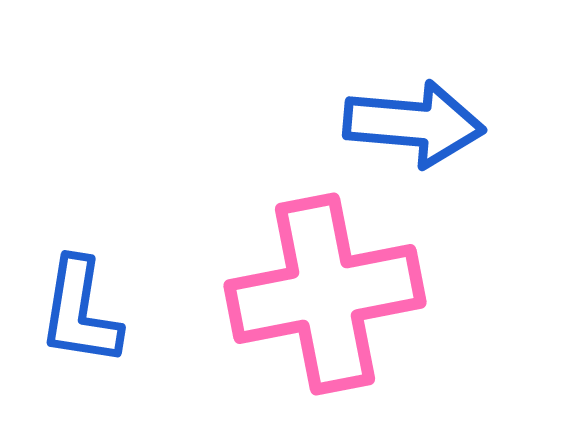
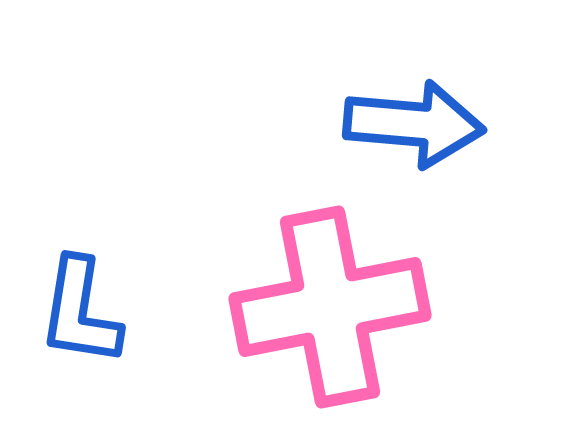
pink cross: moved 5 px right, 13 px down
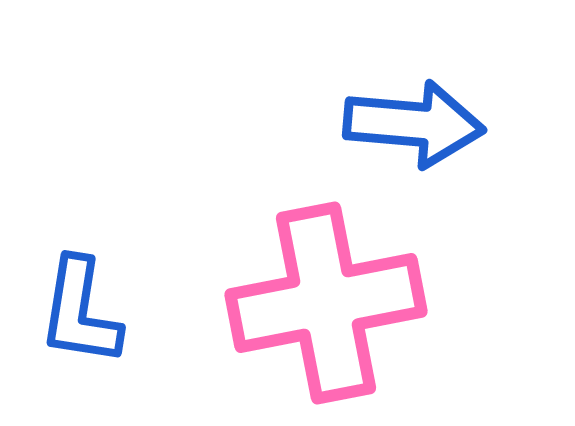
pink cross: moved 4 px left, 4 px up
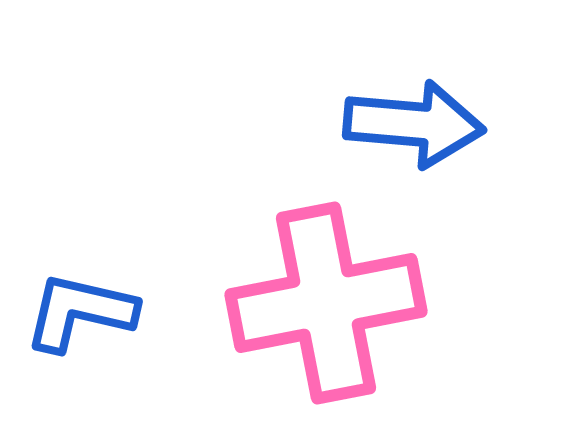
blue L-shape: rotated 94 degrees clockwise
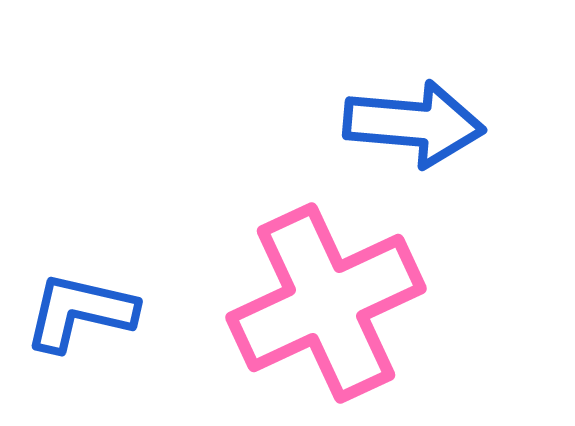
pink cross: rotated 14 degrees counterclockwise
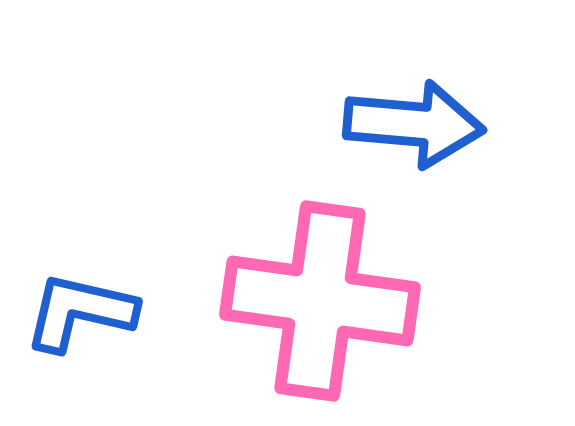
pink cross: moved 6 px left, 2 px up; rotated 33 degrees clockwise
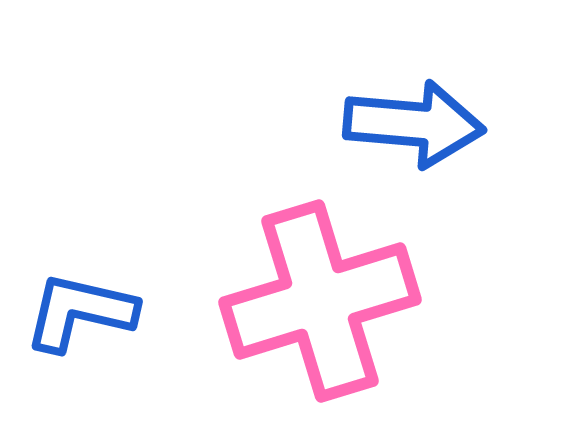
pink cross: rotated 25 degrees counterclockwise
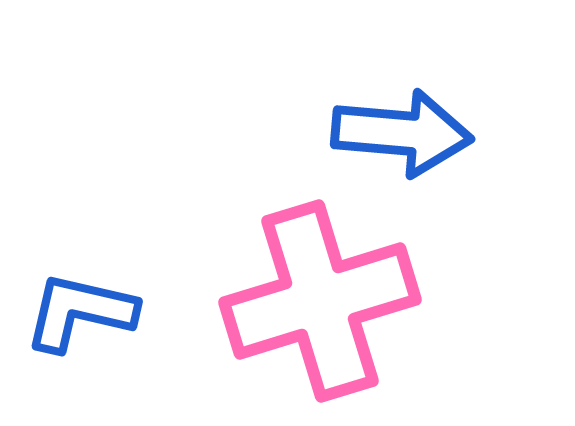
blue arrow: moved 12 px left, 9 px down
